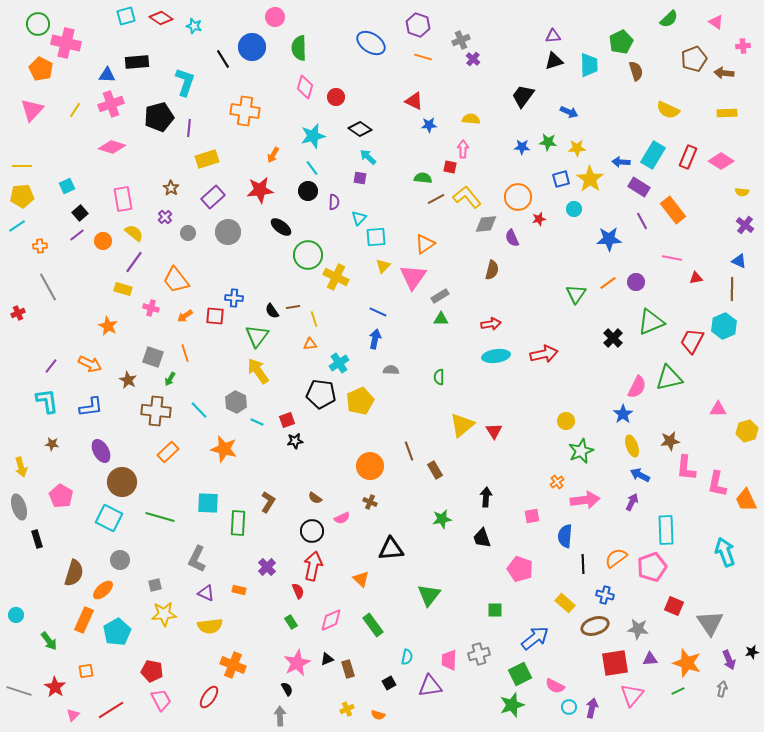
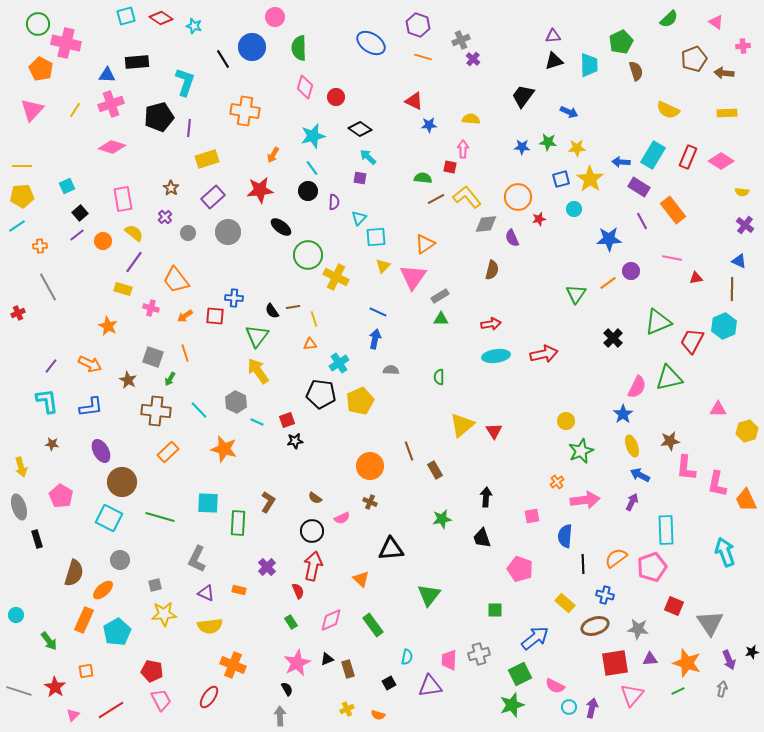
purple circle at (636, 282): moved 5 px left, 11 px up
green triangle at (651, 322): moved 7 px right
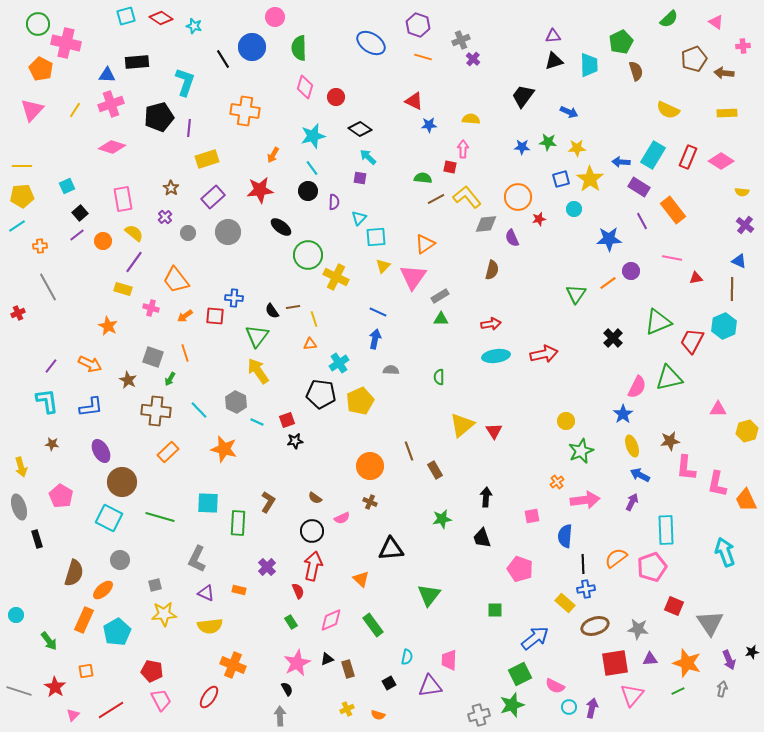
blue cross at (605, 595): moved 19 px left, 6 px up; rotated 24 degrees counterclockwise
gray cross at (479, 654): moved 61 px down
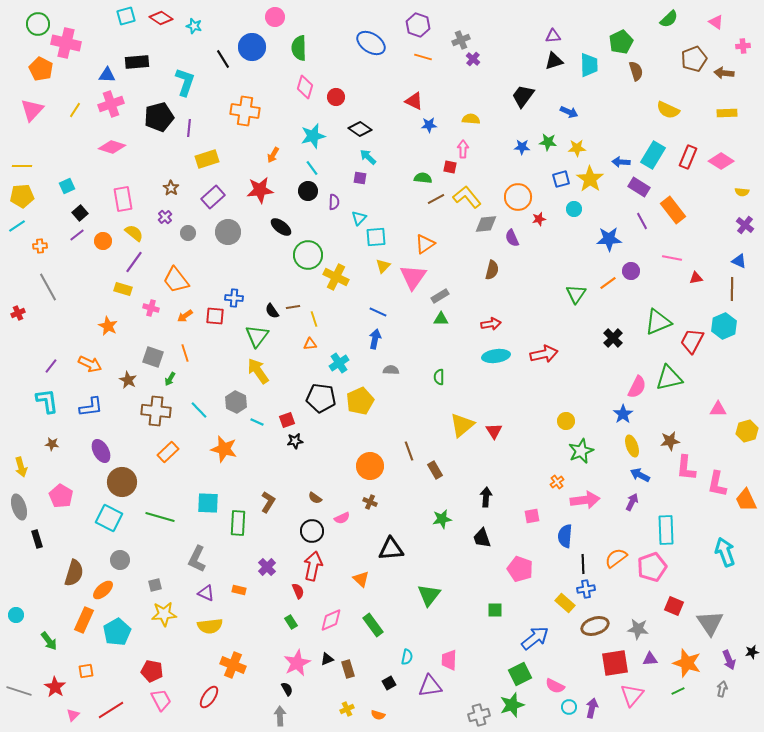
black pentagon at (321, 394): moved 4 px down
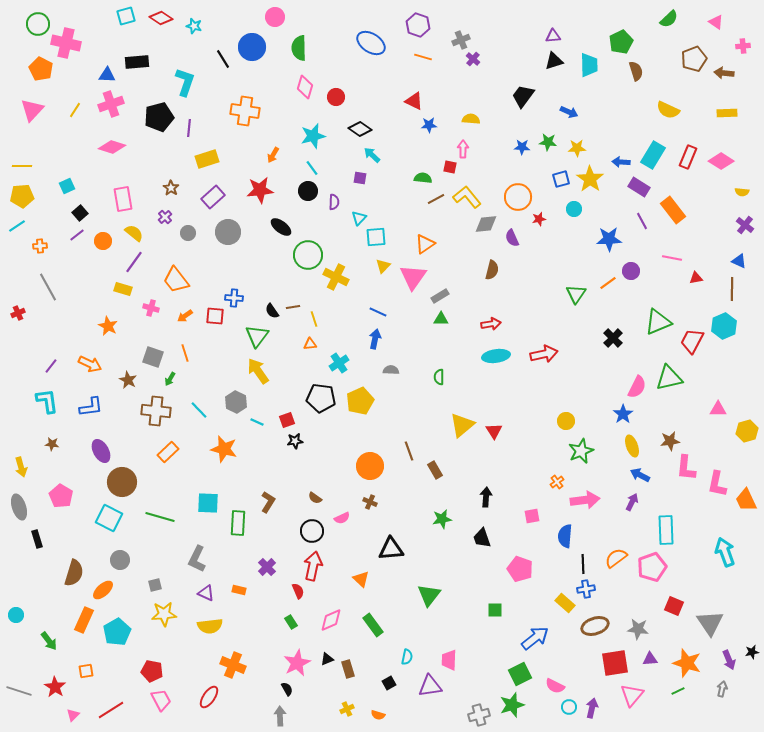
cyan arrow at (368, 157): moved 4 px right, 2 px up
